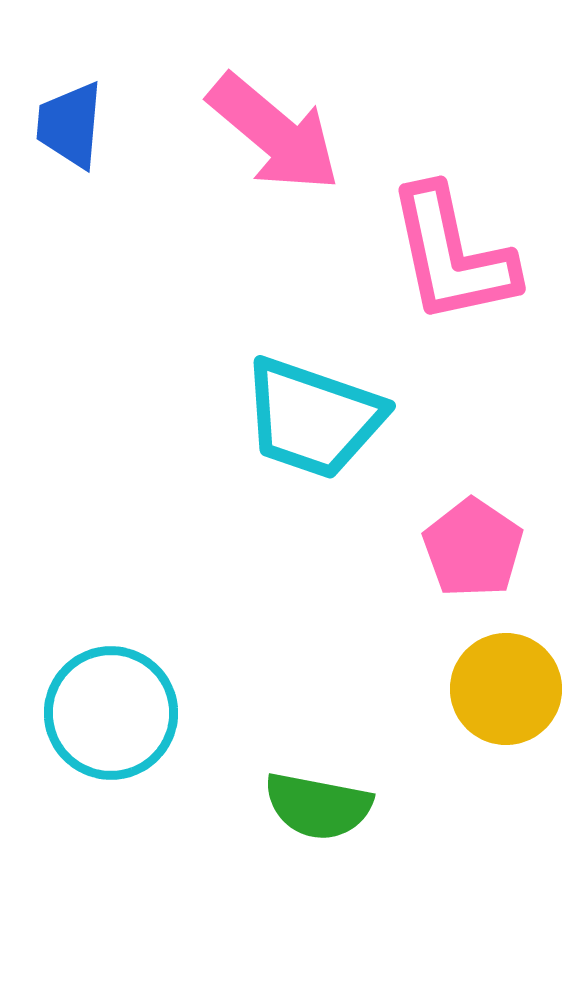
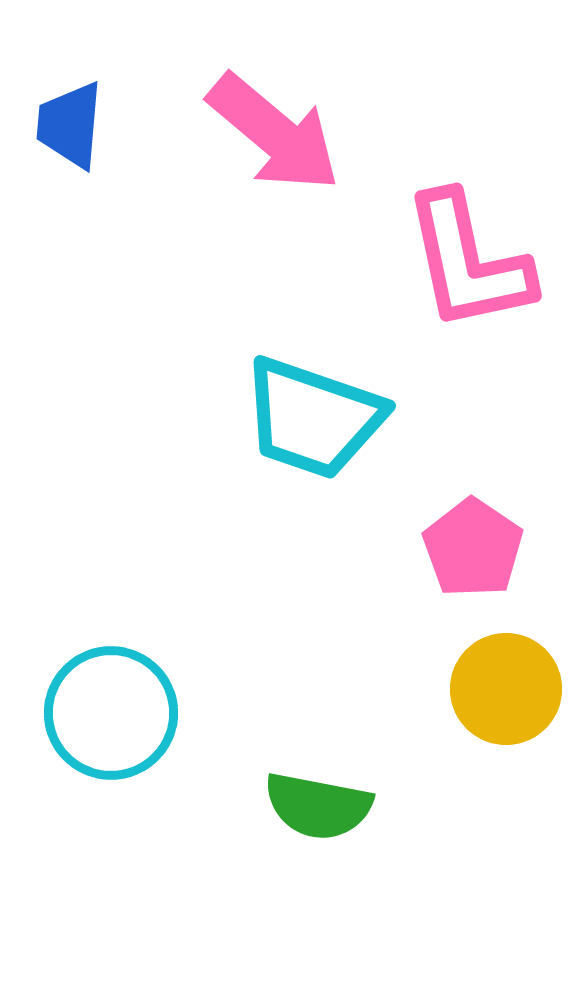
pink L-shape: moved 16 px right, 7 px down
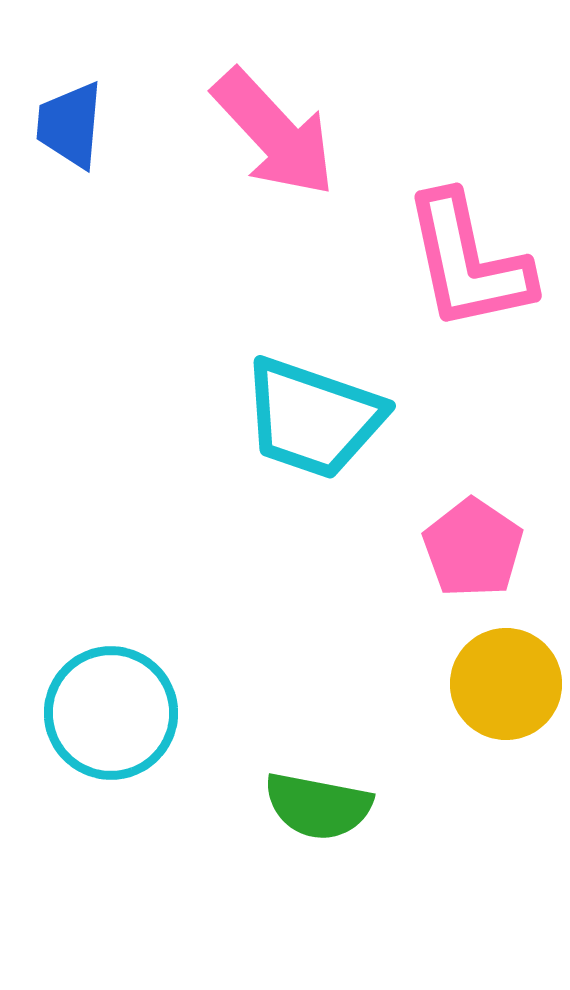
pink arrow: rotated 7 degrees clockwise
yellow circle: moved 5 px up
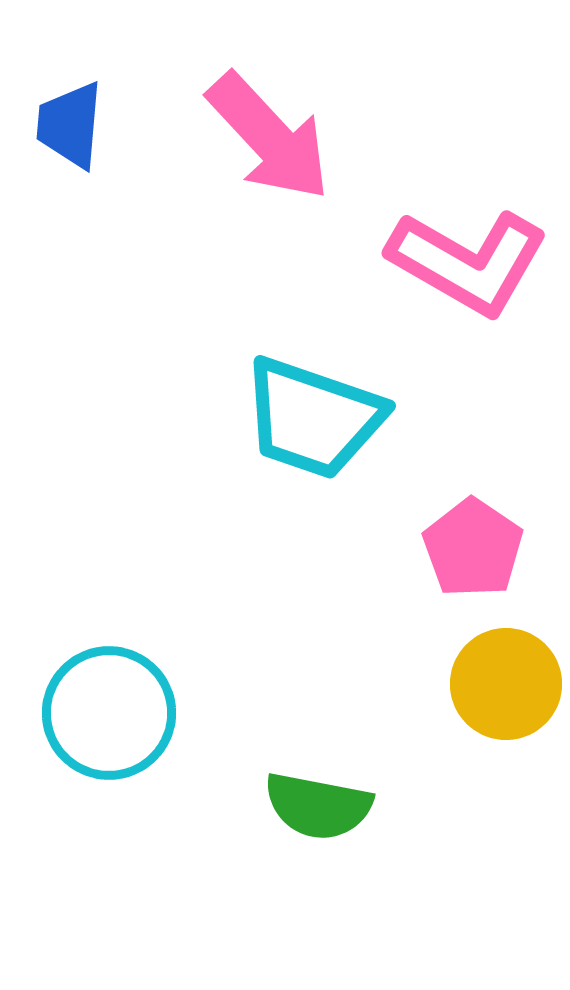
pink arrow: moved 5 px left, 4 px down
pink L-shape: rotated 48 degrees counterclockwise
cyan circle: moved 2 px left
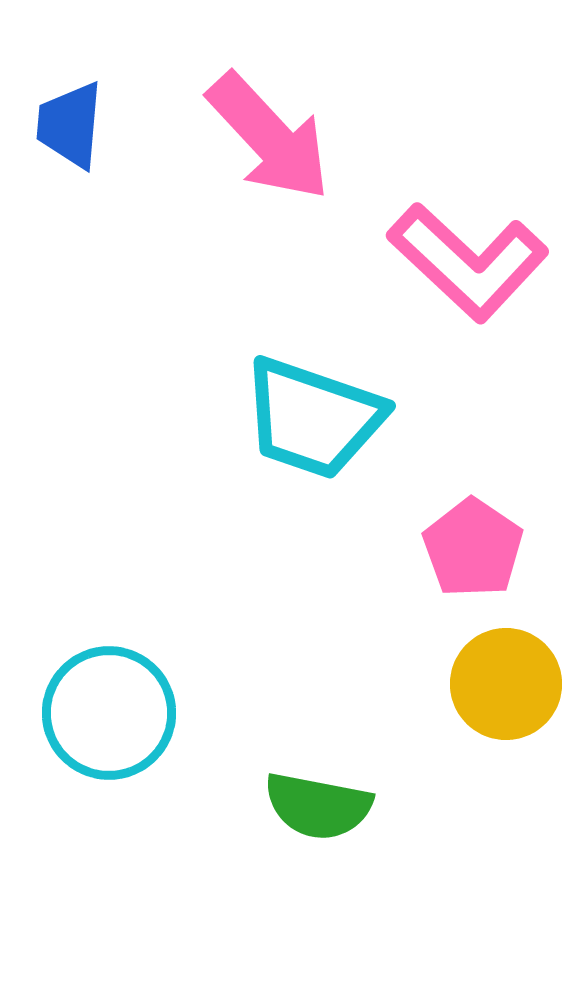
pink L-shape: rotated 13 degrees clockwise
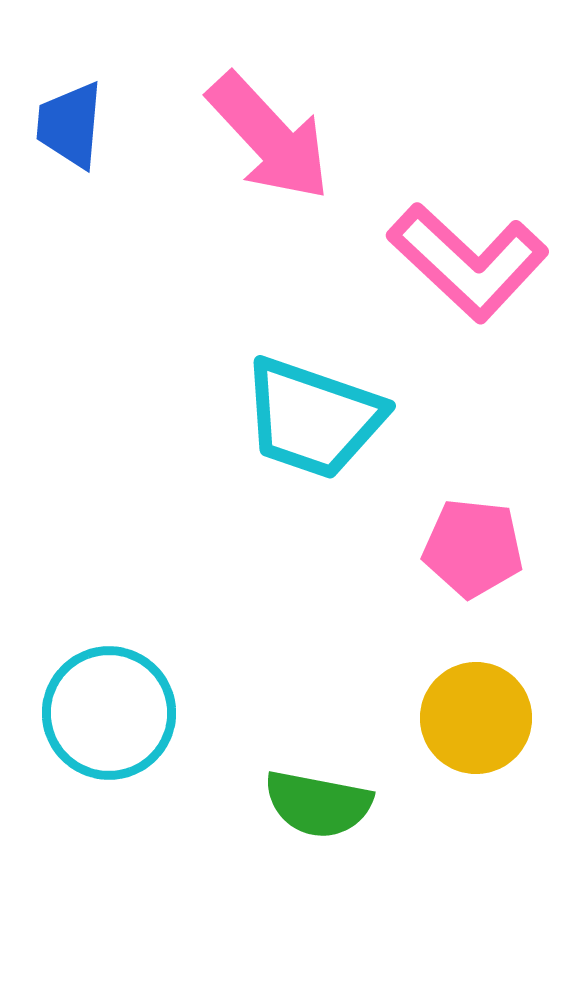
pink pentagon: rotated 28 degrees counterclockwise
yellow circle: moved 30 px left, 34 px down
green semicircle: moved 2 px up
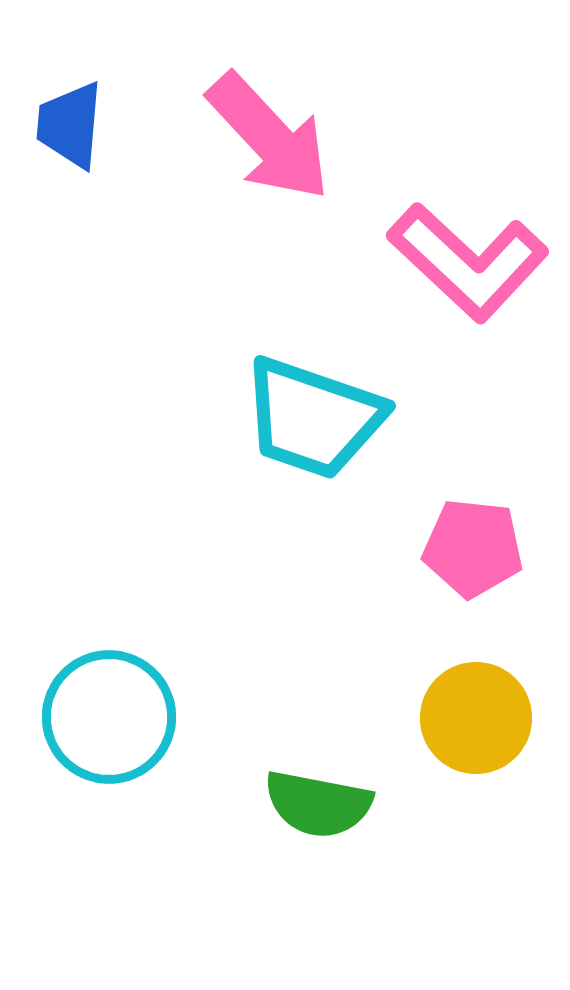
cyan circle: moved 4 px down
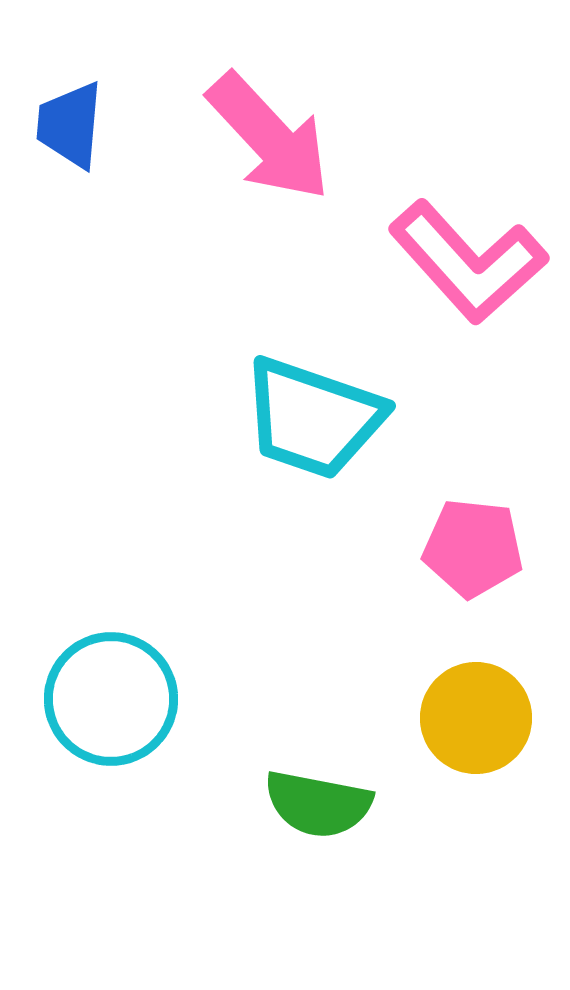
pink L-shape: rotated 5 degrees clockwise
cyan circle: moved 2 px right, 18 px up
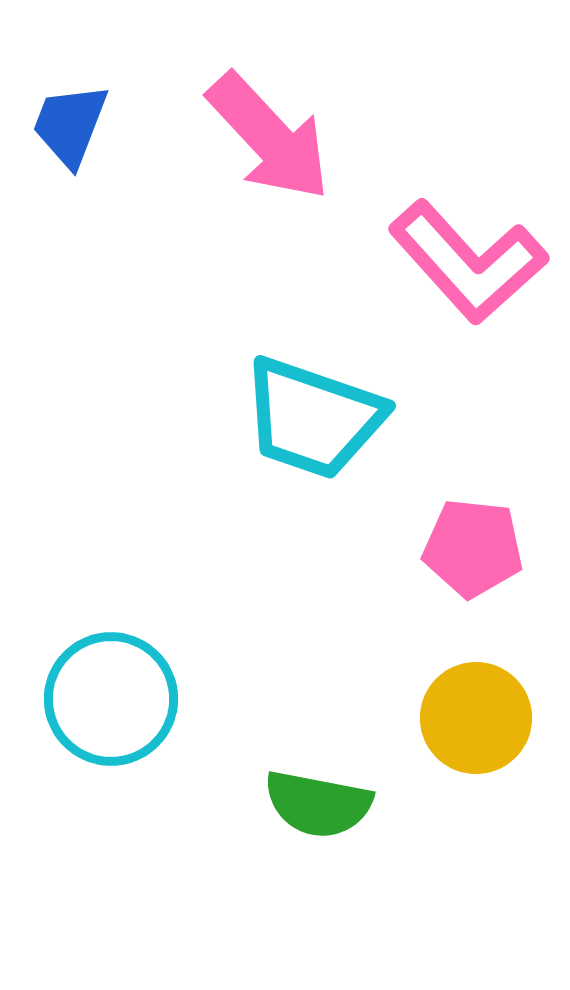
blue trapezoid: rotated 16 degrees clockwise
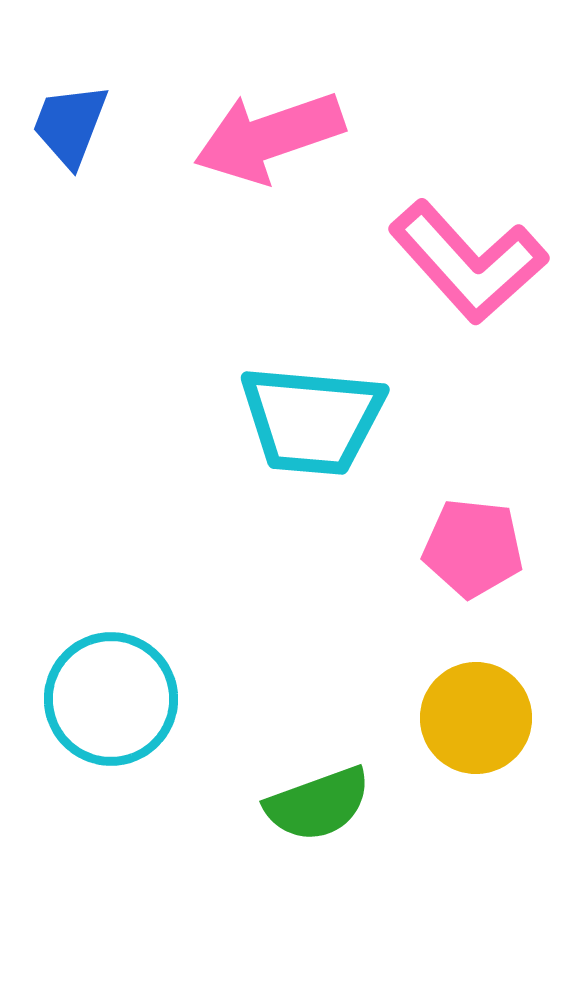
pink arrow: rotated 114 degrees clockwise
cyan trapezoid: moved 1 px left, 2 px down; rotated 14 degrees counterclockwise
green semicircle: rotated 31 degrees counterclockwise
